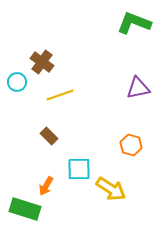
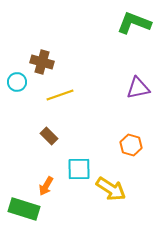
brown cross: rotated 20 degrees counterclockwise
green rectangle: moved 1 px left
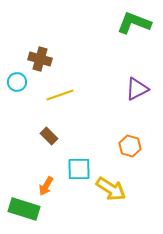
brown cross: moved 2 px left, 3 px up
purple triangle: moved 1 px left, 1 px down; rotated 15 degrees counterclockwise
orange hexagon: moved 1 px left, 1 px down
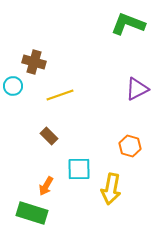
green L-shape: moved 6 px left, 1 px down
brown cross: moved 6 px left, 3 px down
cyan circle: moved 4 px left, 4 px down
yellow arrow: rotated 68 degrees clockwise
green rectangle: moved 8 px right, 4 px down
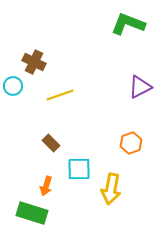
brown cross: rotated 10 degrees clockwise
purple triangle: moved 3 px right, 2 px up
brown rectangle: moved 2 px right, 7 px down
orange hexagon: moved 1 px right, 3 px up; rotated 25 degrees clockwise
orange arrow: rotated 12 degrees counterclockwise
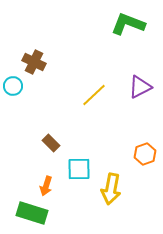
yellow line: moved 34 px right; rotated 24 degrees counterclockwise
orange hexagon: moved 14 px right, 11 px down
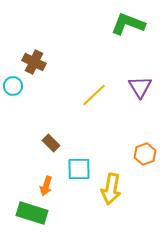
purple triangle: rotated 35 degrees counterclockwise
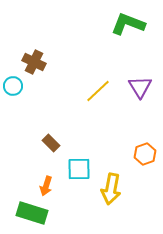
yellow line: moved 4 px right, 4 px up
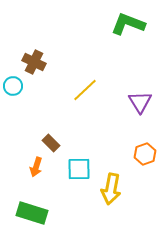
purple triangle: moved 15 px down
yellow line: moved 13 px left, 1 px up
orange arrow: moved 10 px left, 19 px up
